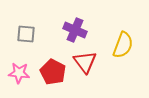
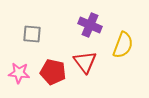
purple cross: moved 15 px right, 5 px up
gray square: moved 6 px right
red pentagon: rotated 15 degrees counterclockwise
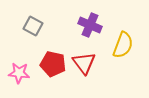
gray square: moved 1 px right, 8 px up; rotated 24 degrees clockwise
red triangle: moved 1 px left, 1 px down
red pentagon: moved 8 px up
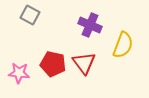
gray square: moved 3 px left, 11 px up
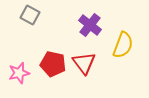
purple cross: rotated 15 degrees clockwise
pink star: rotated 20 degrees counterclockwise
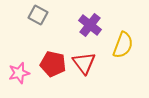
gray square: moved 8 px right
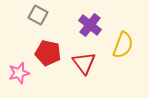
red pentagon: moved 5 px left, 11 px up
